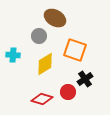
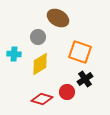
brown ellipse: moved 3 px right
gray circle: moved 1 px left, 1 px down
orange square: moved 5 px right, 2 px down
cyan cross: moved 1 px right, 1 px up
yellow diamond: moved 5 px left
red circle: moved 1 px left
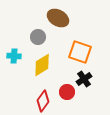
cyan cross: moved 2 px down
yellow diamond: moved 2 px right, 1 px down
black cross: moved 1 px left
red diamond: moved 1 px right, 2 px down; rotated 70 degrees counterclockwise
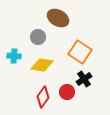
orange square: rotated 15 degrees clockwise
yellow diamond: rotated 40 degrees clockwise
red diamond: moved 4 px up
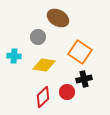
yellow diamond: moved 2 px right
black cross: rotated 21 degrees clockwise
red diamond: rotated 10 degrees clockwise
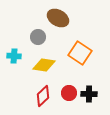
orange square: moved 1 px down
black cross: moved 5 px right, 15 px down; rotated 14 degrees clockwise
red circle: moved 2 px right, 1 px down
red diamond: moved 1 px up
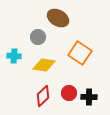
black cross: moved 3 px down
